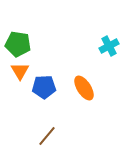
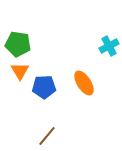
orange ellipse: moved 5 px up
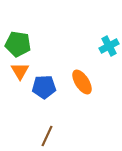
orange ellipse: moved 2 px left, 1 px up
brown line: rotated 15 degrees counterclockwise
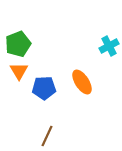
green pentagon: rotated 30 degrees counterclockwise
orange triangle: moved 1 px left
blue pentagon: moved 1 px down
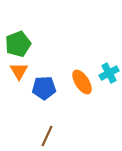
cyan cross: moved 27 px down
